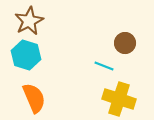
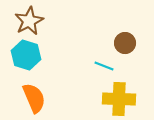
yellow cross: rotated 16 degrees counterclockwise
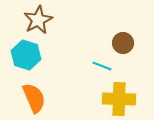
brown star: moved 9 px right, 1 px up
brown circle: moved 2 px left
cyan line: moved 2 px left
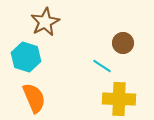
brown star: moved 7 px right, 2 px down
cyan hexagon: moved 2 px down
cyan line: rotated 12 degrees clockwise
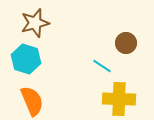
brown star: moved 10 px left, 1 px down; rotated 12 degrees clockwise
brown circle: moved 3 px right
cyan hexagon: moved 2 px down
orange semicircle: moved 2 px left, 3 px down
